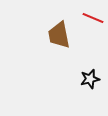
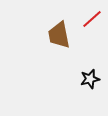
red line: moved 1 px left, 1 px down; rotated 65 degrees counterclockwise
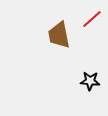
black star: moved 2 px down; rotated 18 degrees clockwise
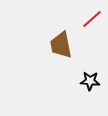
brown trapezoid: moved 2 px right, 10 px down
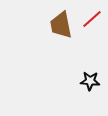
brown trapezoid: moved 20 px up
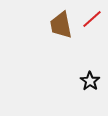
black star: rotated 30 degrees clockwise
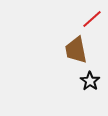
brown trapezoid: moved 15 px right, 25 px down
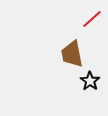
brown trapezoid: moved 4 px left, 4 px down
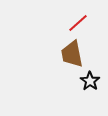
red line: moved 14 px left, 4 px down
